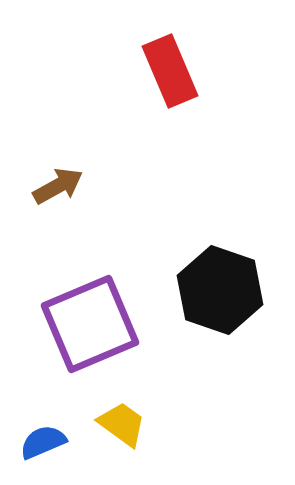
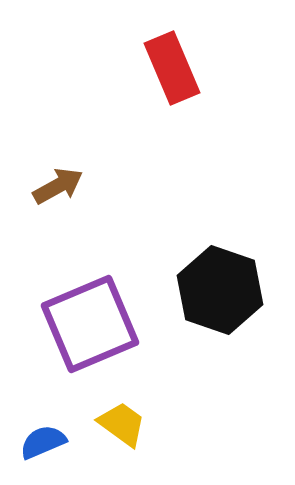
red rectangle: moved 2 px right, 3 px up
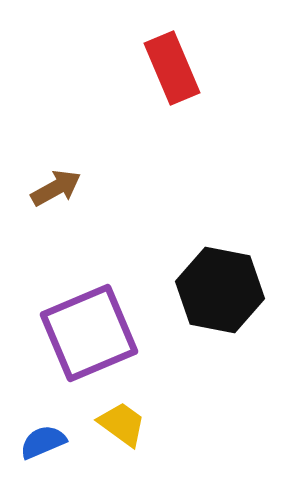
brown arrow: moved 2 px left, 2 px down
black hexagon: rotated 8 degrees counterclockwise
purple square: moved 1 px left, 9 px down
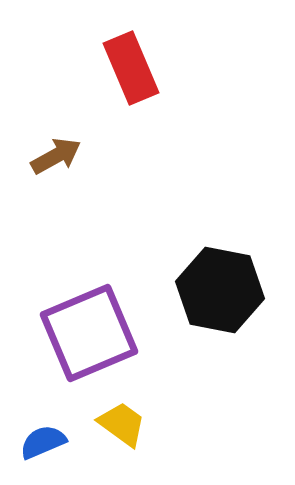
red rectangle: moved 41 px left
brown arrow: moved 32 px up
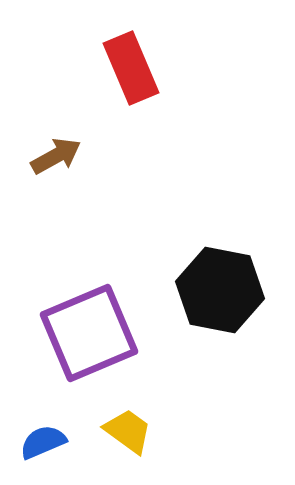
yellow trapezoid: moved 6 px right, 7 px down
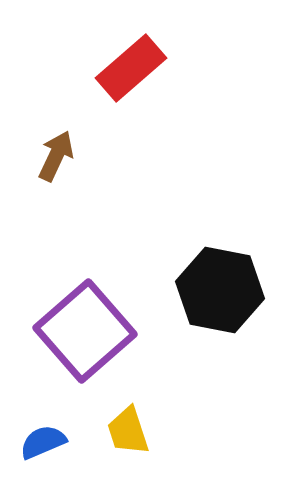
red rectangle: rotated 72 degrees clockwise
brown arrow: rotated 36 degrees counterclockwise
purple square: moved 4 px left, 2 px up; rotated 18 degrees counterclockwise
yellow trapezoid: rotated 144 degrees counterclockwise
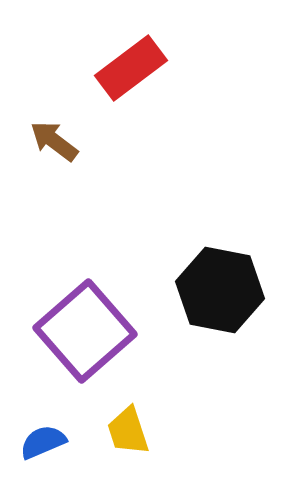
red rectangle: rotated 4 degrees clockwise
brown arrow: moved 2 px left, 15 px up; rotated 78 degrees counterclockwise
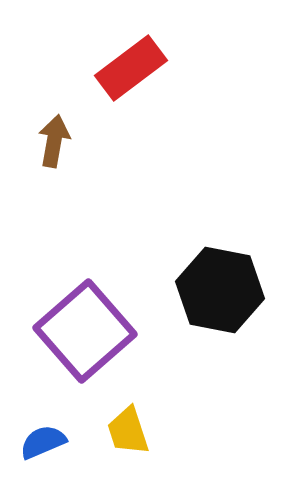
brown arrow: rotated 63 degrees clockwise
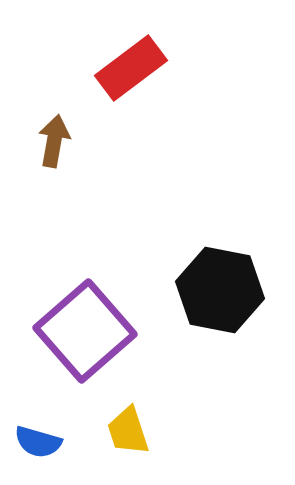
blue semicircle: moved 5 px left; rotated 141 degrees counterclockwise
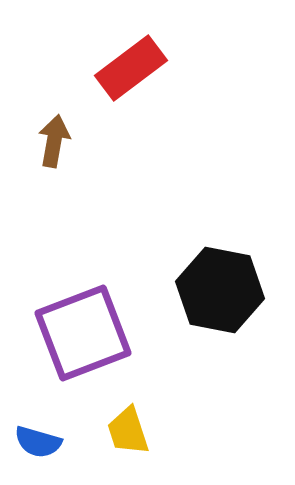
purple square: moved 2 px left, 2 px down; rotated 20 degrees clockwise
